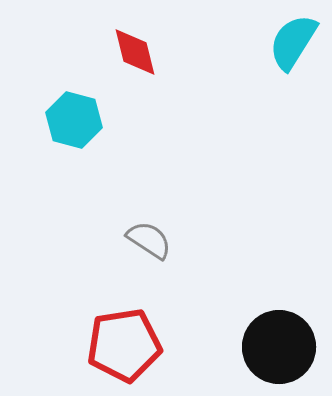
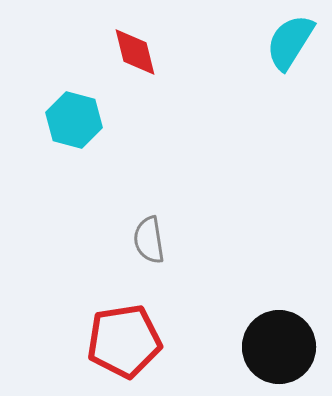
cyan semicircle: moved 3 px left
gray semicircle: rotated 132 degrees counterclockwise
red pentagon: moved 4 px up
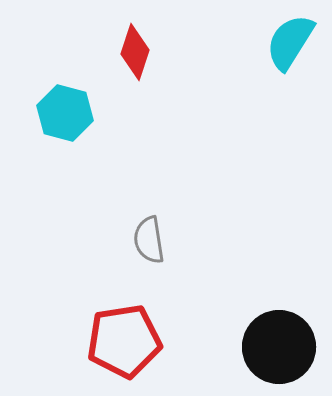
red diamond: rotated 32 degrees clockwise
cyan hexagon: moved 9 px left, 7 px up
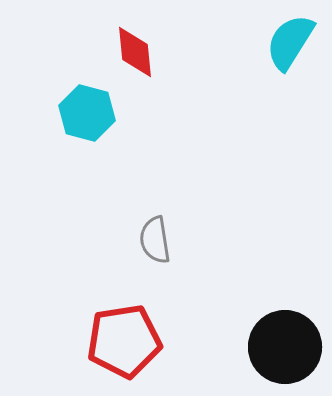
red diamond: rotated 24 degrees counterclockwise
cyan hexagon: moved 22 px right
gray semicircle: moved 6 px right
black circle: moved 6 px right
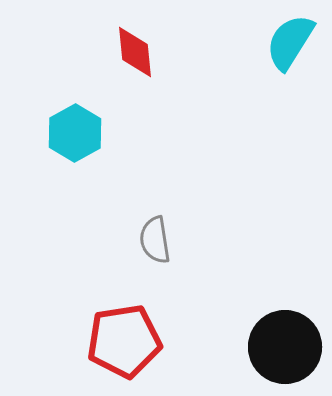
cyan hexagon: moved 12 px left, 20 px down; rotated 16 degrees clockwise
